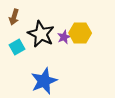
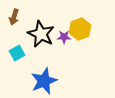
yellow hexagon: moved 4 px up; rotated 20 degrees counterclockwise
purple star: rotated 24 degrees clockwise
cyan square: moved 6 px down
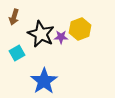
purple star: moved 3 px left
blue star: rotated 12 degrees counterclockwise
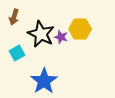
yellow hexagon: rotated 20 degrees clockwise
purple star: rotated 16 degrees clockwise
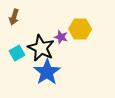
black star: moved 14 px down
blue star: moved 3 px right, 9 px up
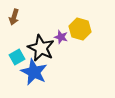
yellow hexagon: rotated 15 degrees clockwise
cyan square: moved 4 px down
blue star: moved 13 px left; rotated 12 degrees counterclockwise
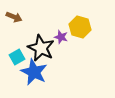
brown arrow: rotated 84 degrees counterclockwise
yellow hexagon: moved 2 px up
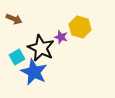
brown arrow: moved 2 px down
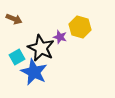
purple star: moved 1 px left
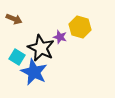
cyan square: rotated 28 degrees counterclockwise
